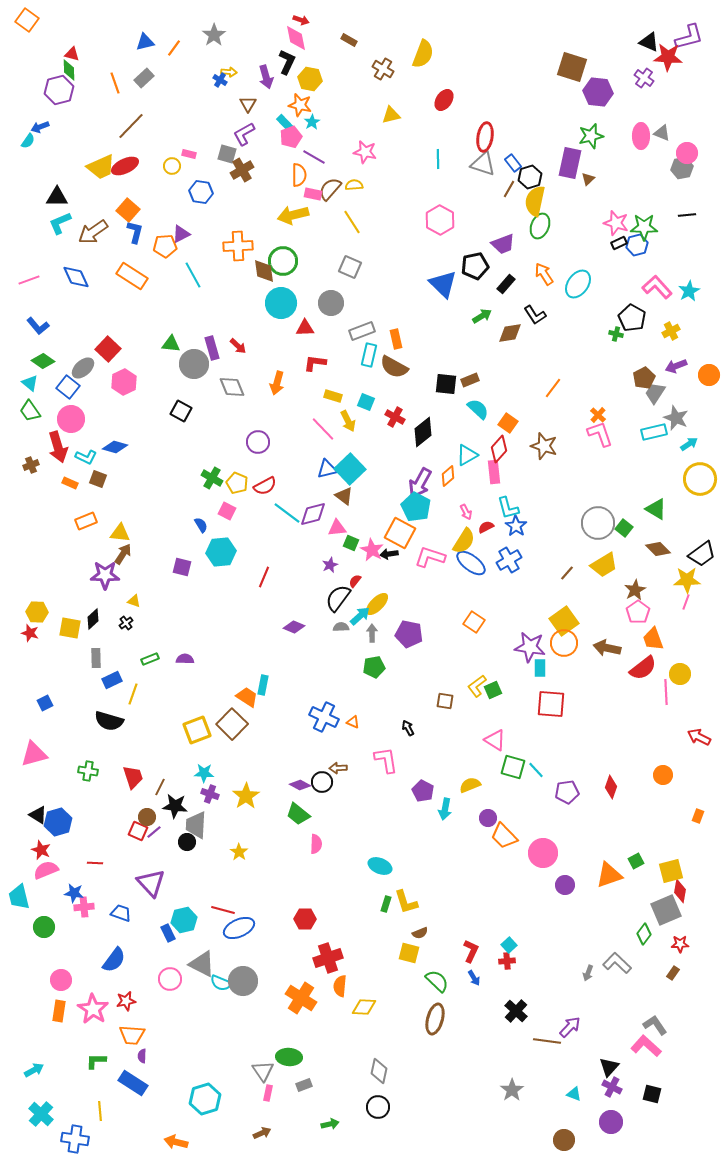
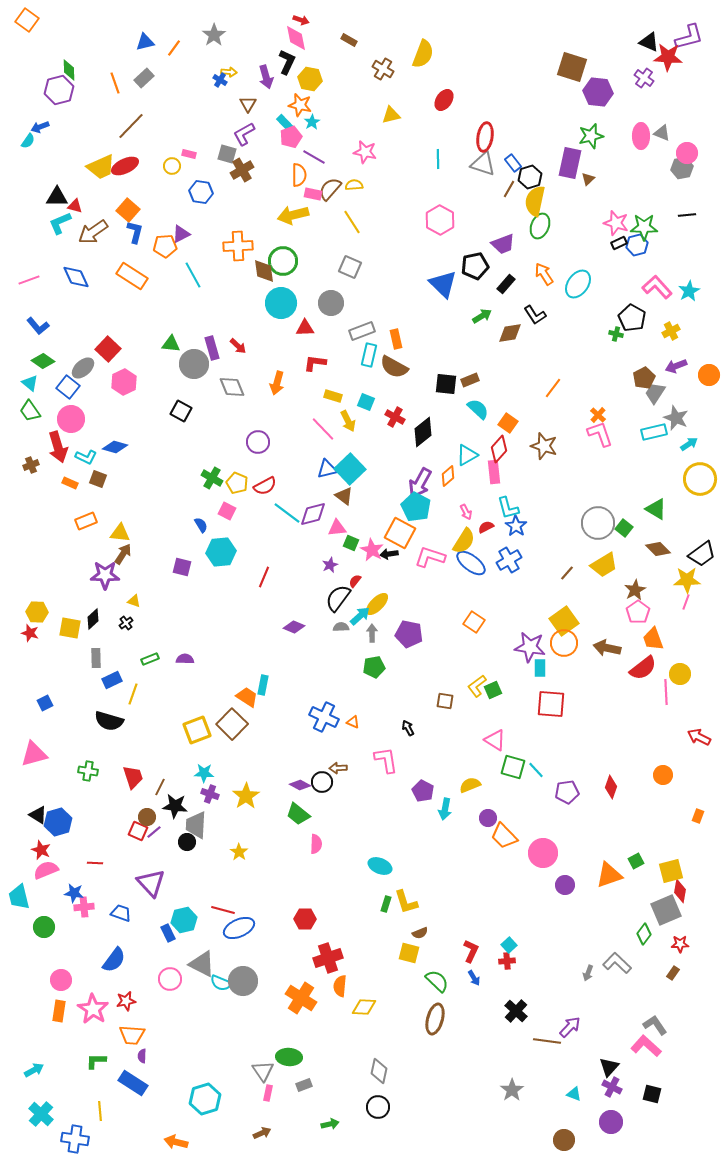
red triangle at (72, 54): moved 3 px right, 152 px down
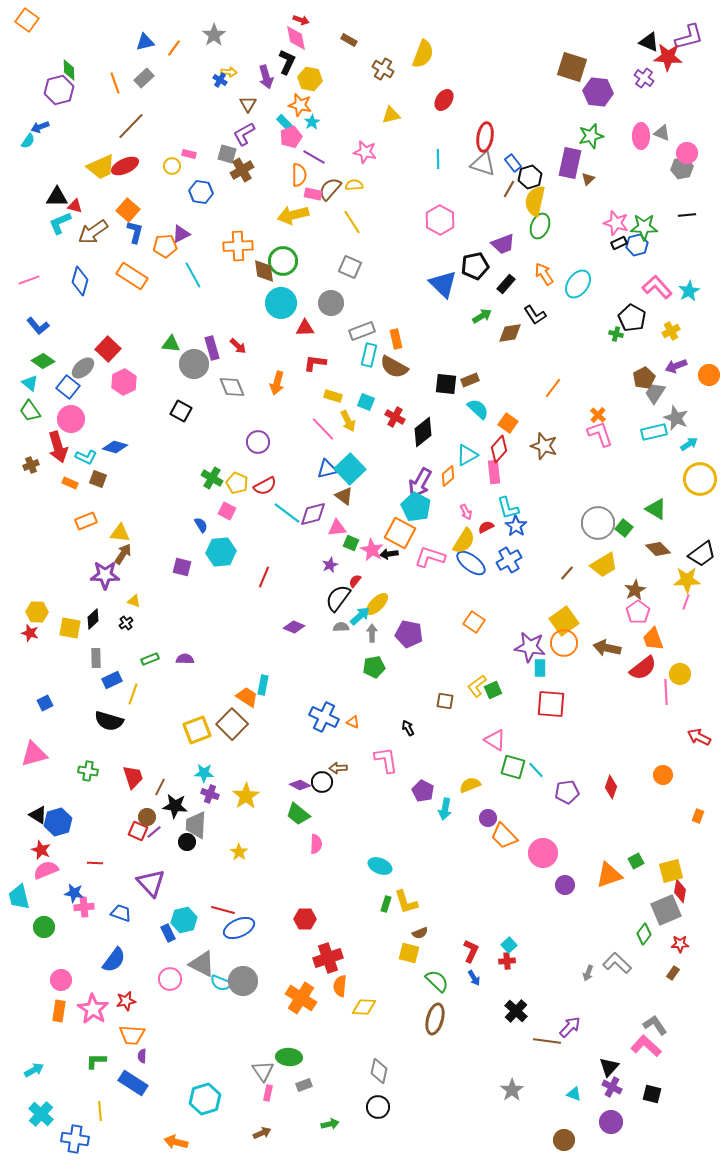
blue diamond at (76, 277): moved 4 px right, 4 px down; rotated 40 degrees clockwise
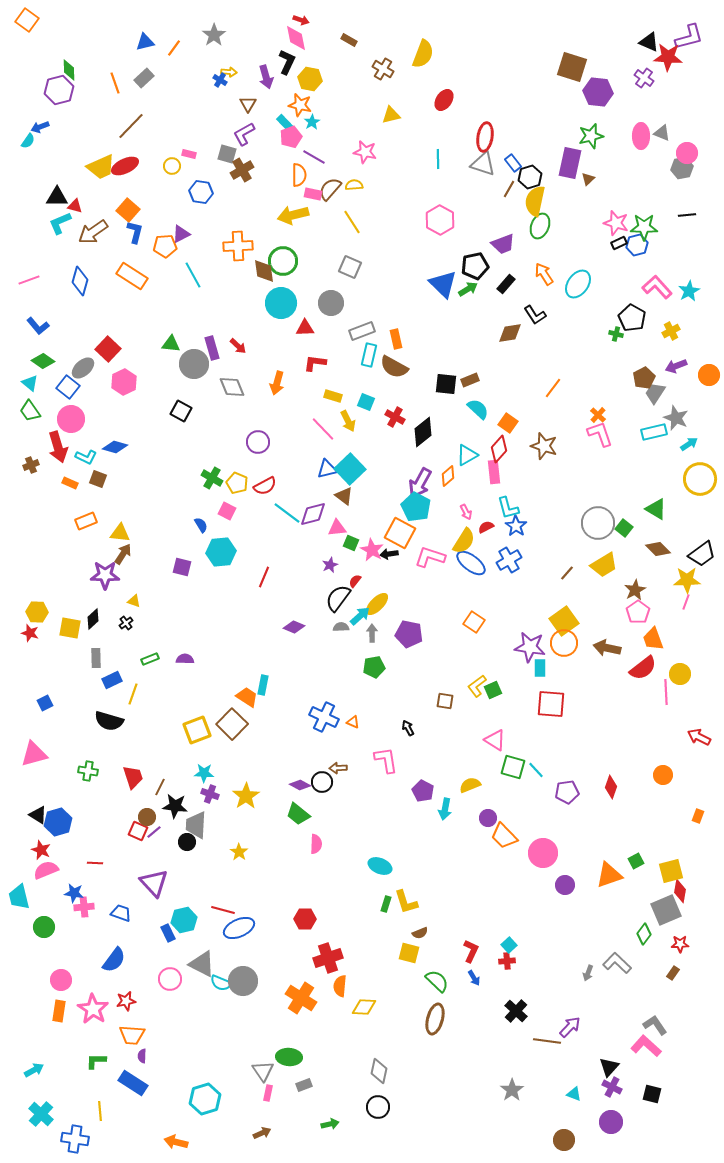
green arrow at (482, 316): moved 14 px left, 27 px up
purple triangle at (151, 883): moved 3 px right
